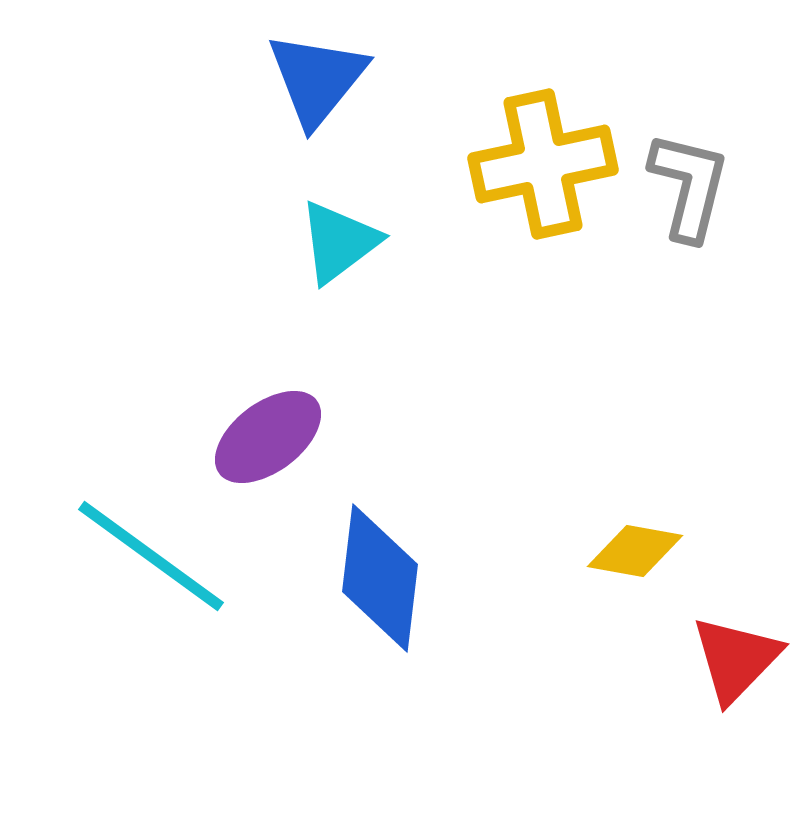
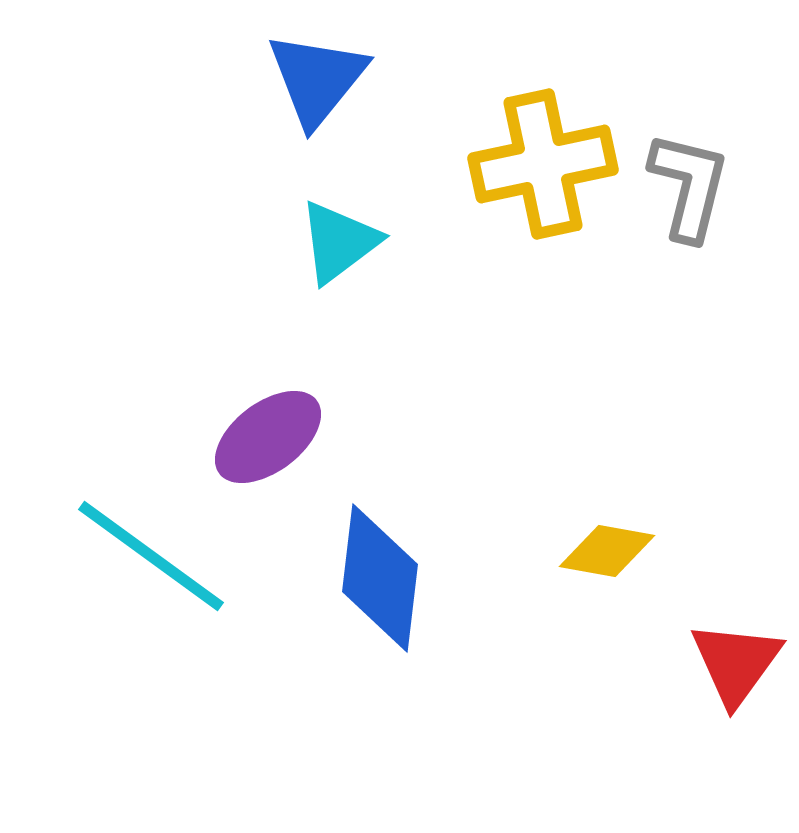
yellow diamond: moved 28 px left
red triangle: moved 4 px down; rotated 8 degrees counterclockwise
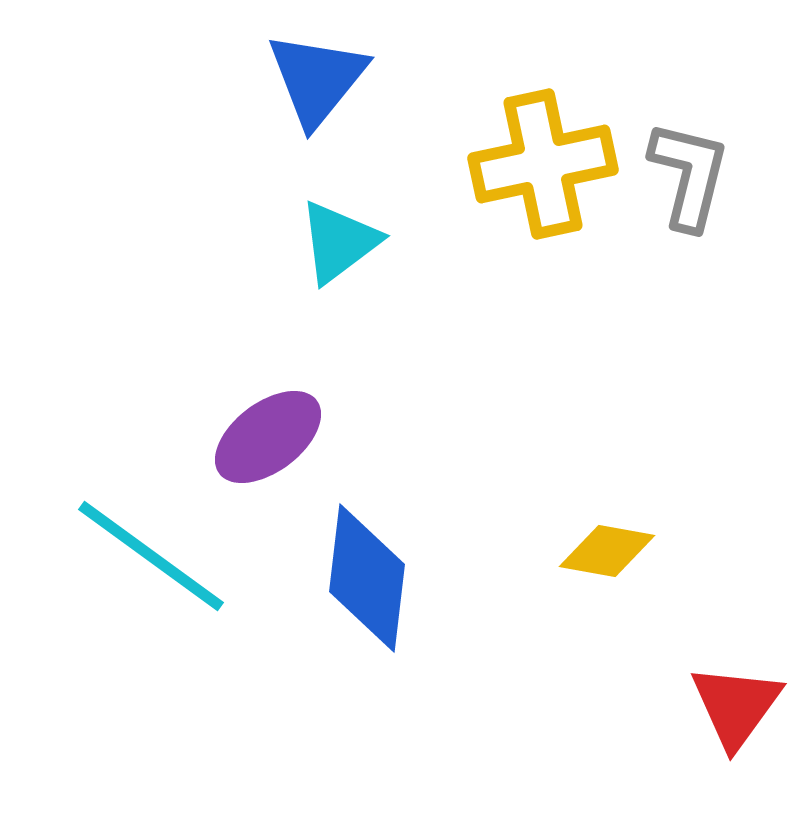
gray L-shape: moved 11 px up
blue diamond: moved 13 px left
red triangle: moved 43 px down
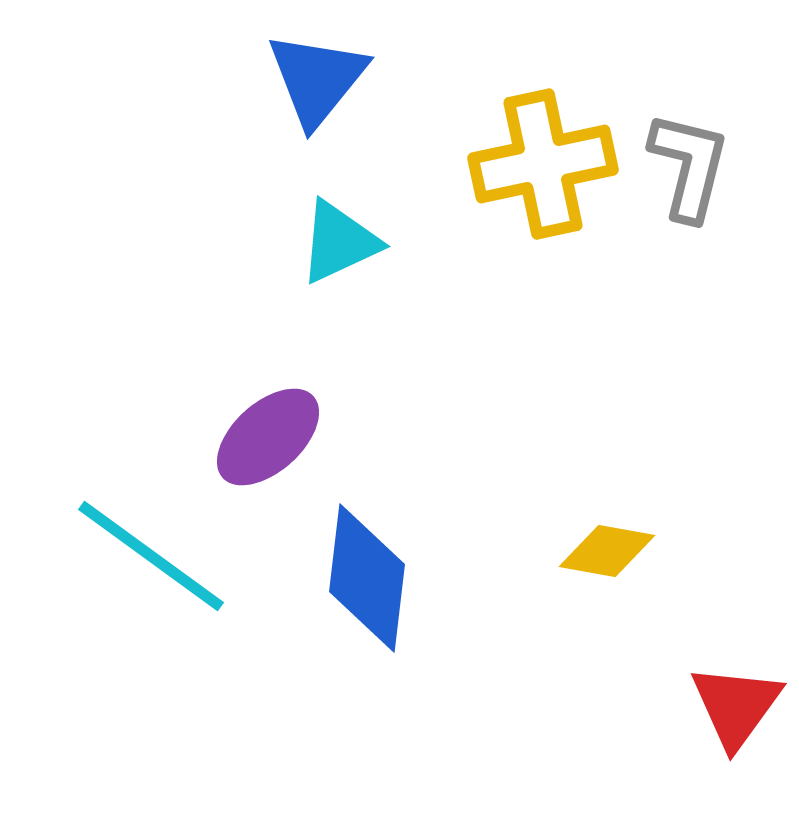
gray L-shape: moved 9 px up
cyan triangle: rotated 12 degrees clockwise
purple ellipse: rotated 5 degrees counterclockwise
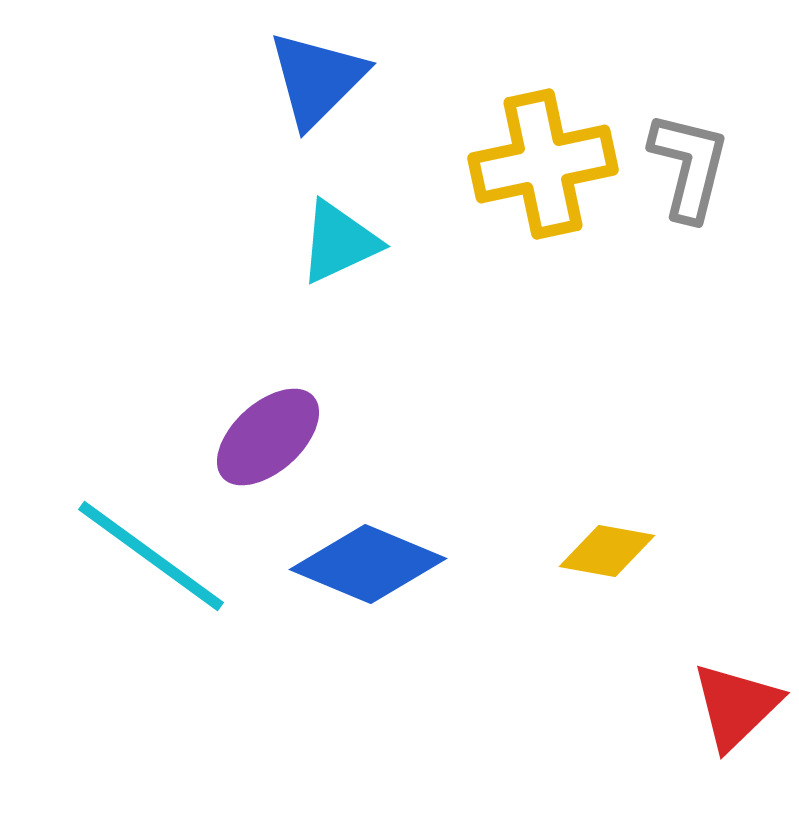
blue triangle: rotated 6 degrees clockwise
blue diamond: moved 1 px right, 14 px up; rotated 74 degrees counterclockwise
red triangle: rotated 10 degrees clockwise
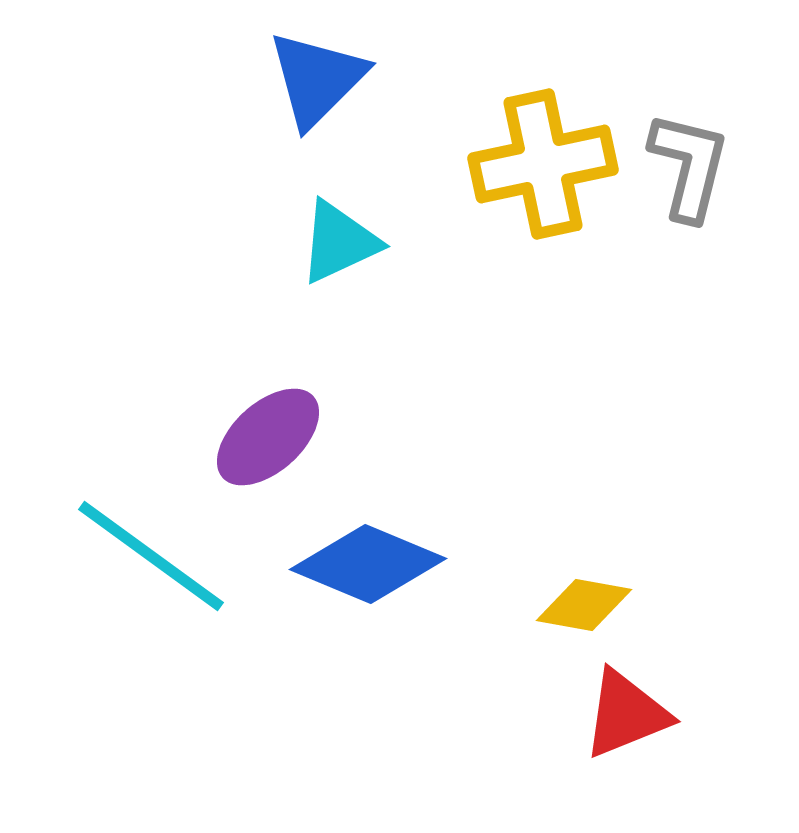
yellow diamond: moved 23 px left, 54 px down
red triangle: moved 110 px left, 8 px down; rotated 22 degrees clockwise
